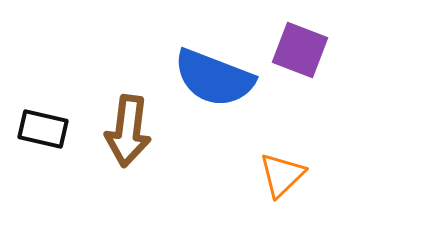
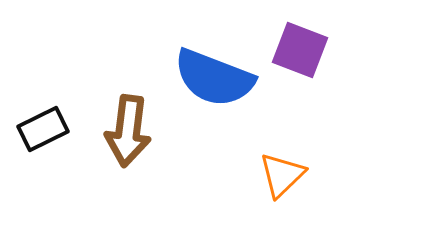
black rectangle: rotated 39 degrees counterclockwise
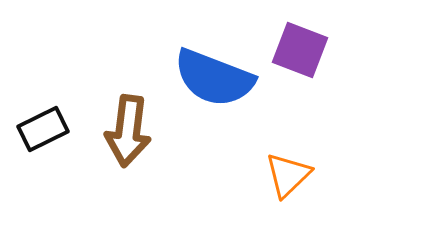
orange triangle: moved 6 px right
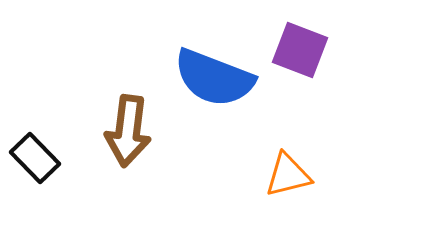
black rectangle: moved 8 px left, 29 px down; rotated 72 degrees clockwise
orange triangle: rotated 30 degrees clockwise
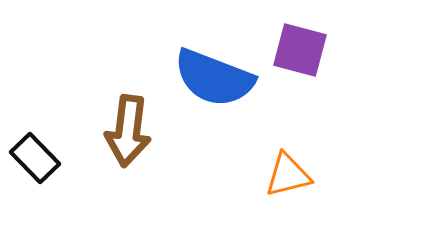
purple square: rotated 6 degrees counterclockwise
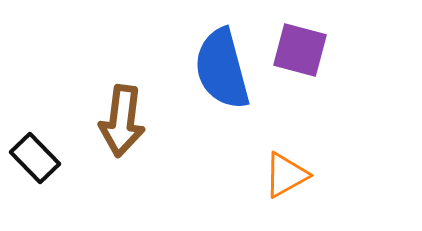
blue semicircle: moved 8 px right, 9 px up; rotated 54 degrees clockwise
brown arrow: moved 6 px left, 10 px up
orange triangle: moved 2 px left; rotated 15 degrees counterclockwise
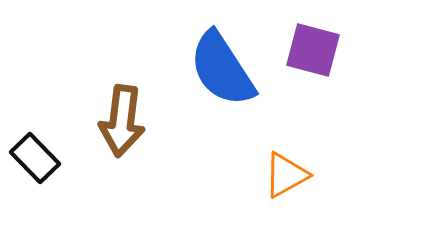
purple square: moved 13 px right
blue semicircle: rotated 18 degrees counterclockwise
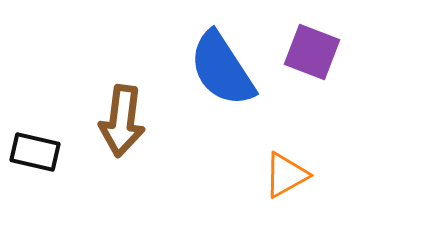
purple square: moved 1 px left, 2 px down; rotated 6 degrees clockwise
black rectangle: moved 6 px up; rotated 33 degrees counterclockwise
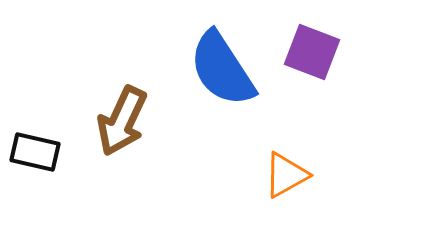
brown arrow: rotated 18 degrees clockwise
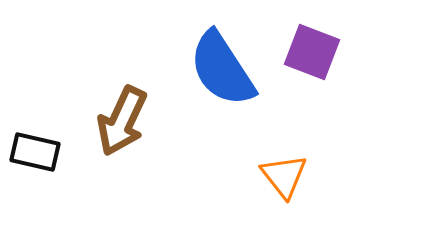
orange triangle: moved 2 px left, 1 px down; rotated 39 degrees counterclockwise
